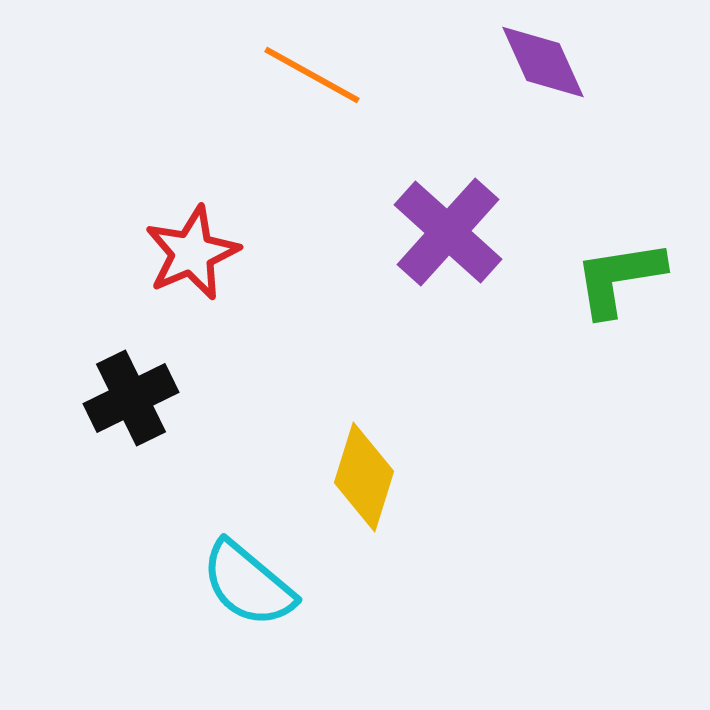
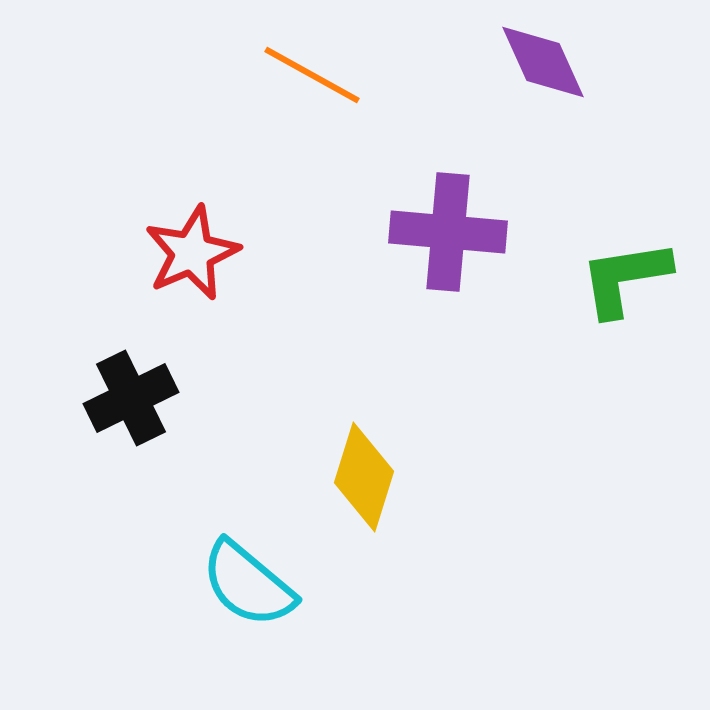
purple cross: rotated 37 degrees counterclockwise
green L-shape: moved 6 px right
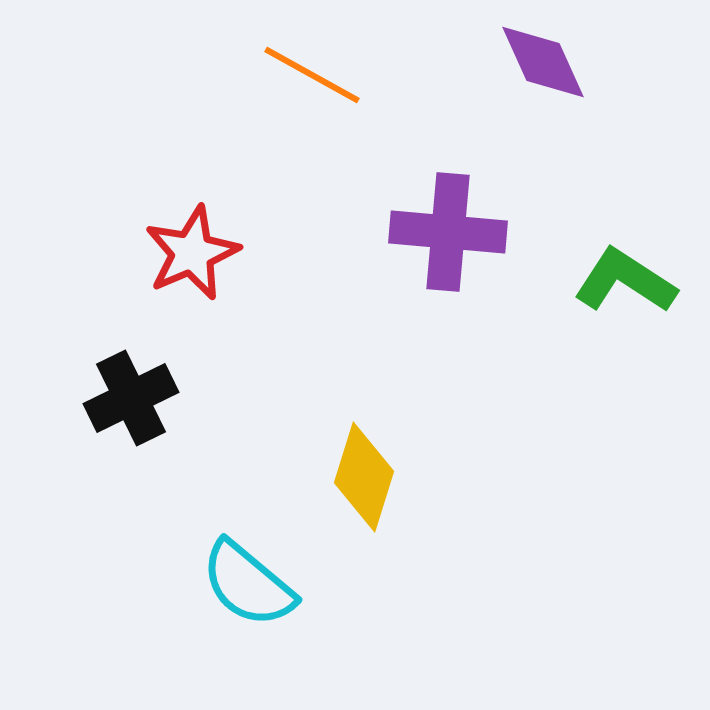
green L-shape: moved 3 px down; rotated 42 degrees clockwise
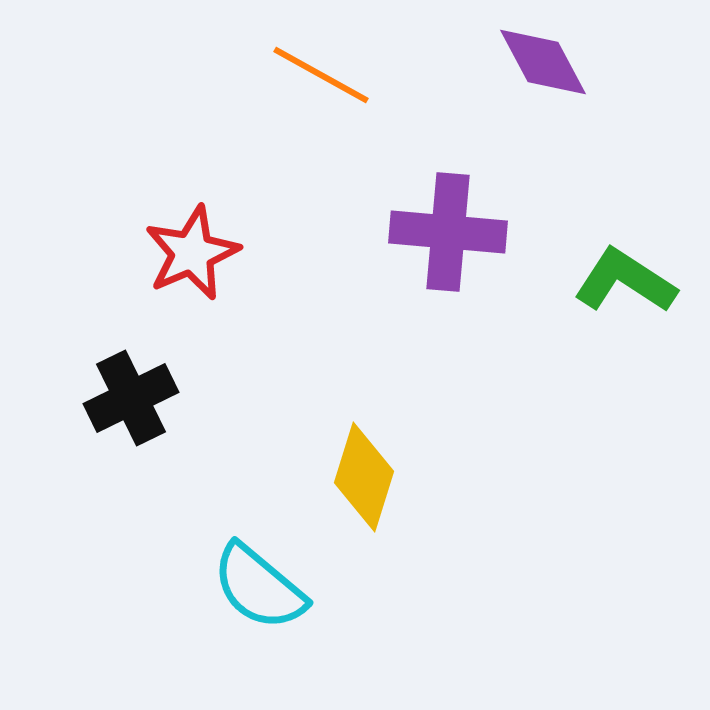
purple diamond: rotated 4 degrees counterclockwise
orange line: moved 9 px right
cyan semicircle: moved 11 px right, 3 px down
